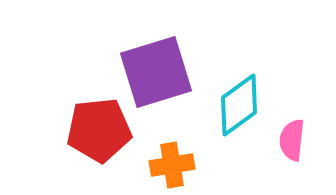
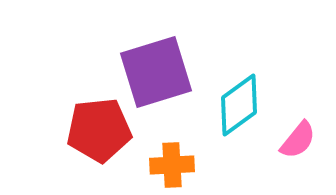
pink semicircle: moved 6 px right; rotated 147 degrees counterclockwise
orange cross: rotated 6 degrees clockwise
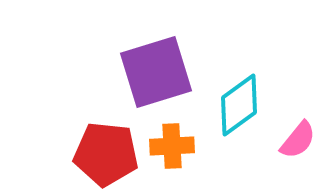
red pentagon: moved 7 px right, 24 px down; rotated 12 degrees clockwise
orange cross: moved 19 px up
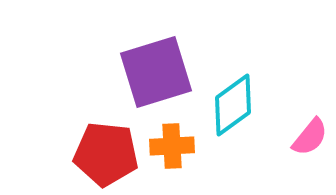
cyan diamond: moved 6 px left
pink semicircle: moved 12 px right, 3 px up
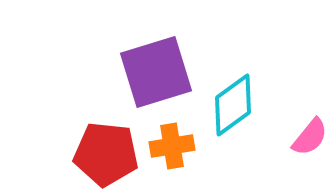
orange cross: rotated 6 degrees counterclockwise
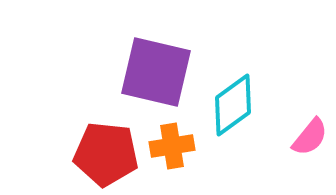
purple square: rotated 30 degrees clockwise
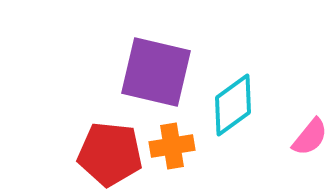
red pentagon: moved 4 px right
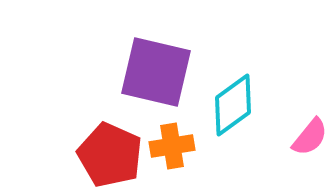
red pentagon: moved 1 px down; rotated 18 degrees clockwise
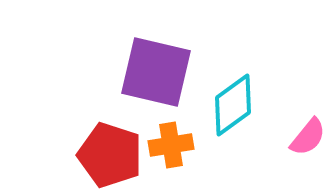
pink semicircle: moved 2 px left
orange cross: moved 1 px left, 1 px up
red pentagon: rotated 6 degrees counterclockwise
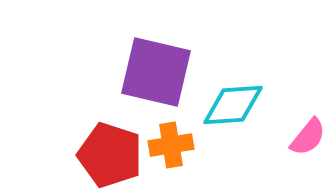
cyan diamond: rotated 32 degrees clockwise
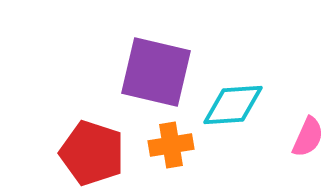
pink semicircle: rotated 15 degrees counterclockwise
red pentagon: moved 18 px left, 2 px up
